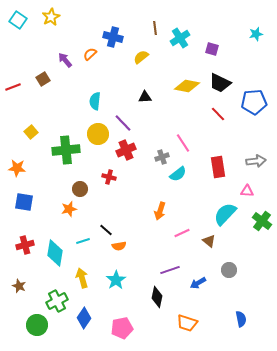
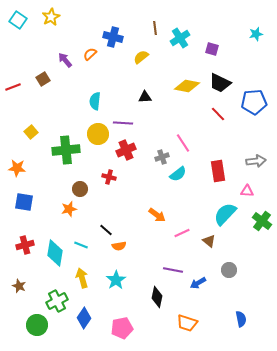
purple line at (123, 123): rotated 42 degrees counterclockwise
red rectangle at (218, 167): moved 4 px down
orange arrow at (160, 211): moved 3 px left, 4 px down; rotated 72 degrees counterclockwise
cyan line at (83, 241): moved 2 px left, 4 px down; rotated 40 degrees clockwise
purple line at (170, 270): moved 3 px right; rotated 30 degrees clockwise
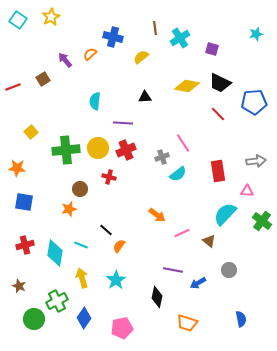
yellow circle at (98, 134): moved 14 px down
orange semicircle at (119, 246): rotated 136 degrees clockwise
green circle at (37, 325): moved 3 px left, 6 px up
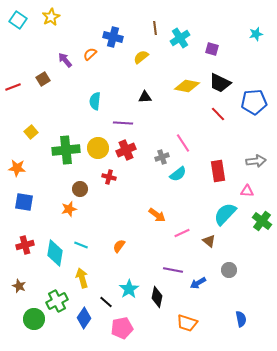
black line at (106, 230): moved 72 px down
cyan star at (116, 280): moved 13 px right, 9 px down
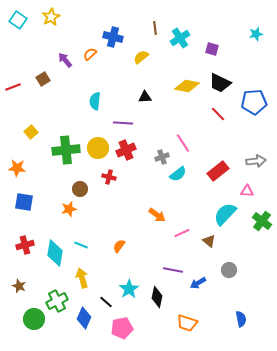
red rectangle at (218, 171): rotated 60 degrees clockwise
blue diamond at (84, 318): rotated 10 degrees counterclockwise
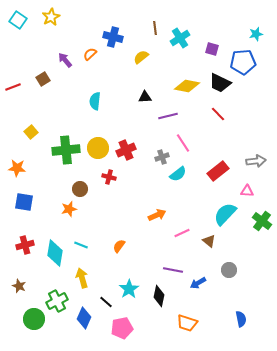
blue pentagon at (254, 102): moved 11 px left, 40 px up
purple line at (123, 123): moved 45 px right, 7 px up; rotated 18 degrees counterclockwise
orange arrow at (157, 215): rotated 60 degrees counterclockwise
black diamond at (157, 297): moved 2 px right, 1 px up
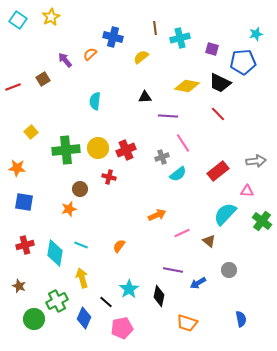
cyan cross at (180, 38): rotated 18 degrees clockwise
purple line at (168, 116): rotated 18 degrees clockwise
